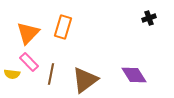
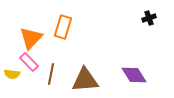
orange triangle: moved 3 px right, 5 px down
brown triangle: rotated 32 degrees clockwise
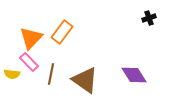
orange rectangle: moved 1 px left, 5 px down; rotated 20 degrees clockwise
brown triangle: rotated 40 degrees clockwise
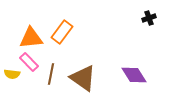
orange triangle: rotated 40 degrees clockwise
brown triangle: moved 2 px left, 2 px up
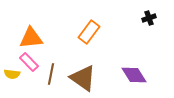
orange rectangle: moved 27 px right
